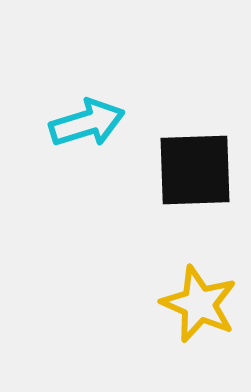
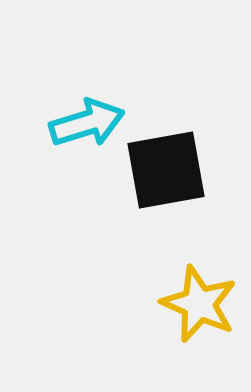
black square: moved 29 px left; rotated 8 degrees counterclockwise
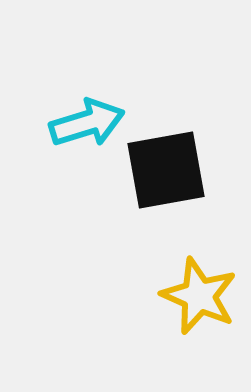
yellow star: moved 8 px up
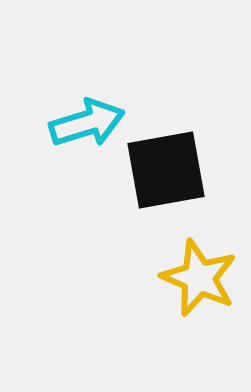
yellow star: moved 18 px up
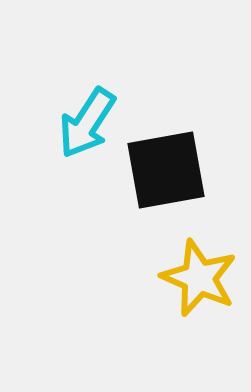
cyan arrow: rotated 140 degrees clockwise
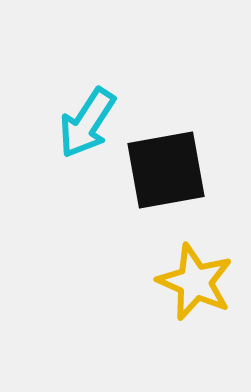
yellow star: moved 4 px left, 4 px down
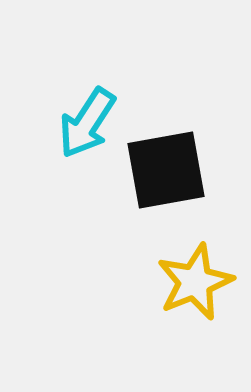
yellow star: rotated 26 degrees clockwise
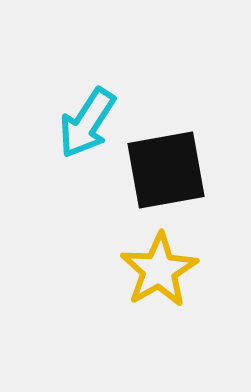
yellow star: moved 36 px left, 12 px up; rotated 8 degrees counterclockwise
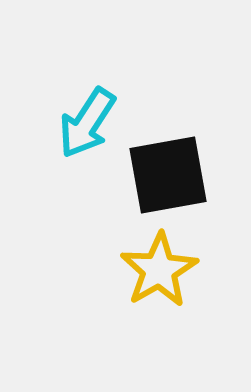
black square: moved 2 px right, 5 px down
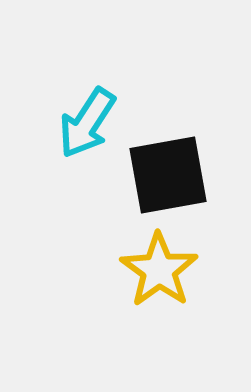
yellow star: rotated 6 degrees counterclockwise
